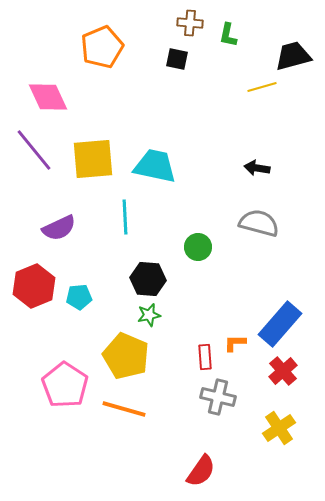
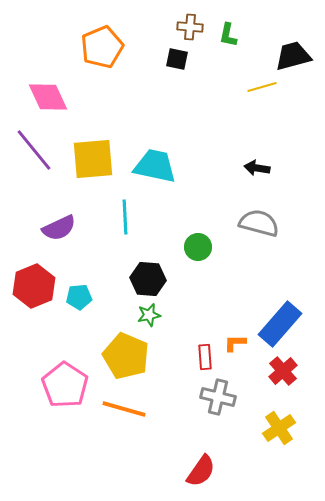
brown cross: moved 4 px down
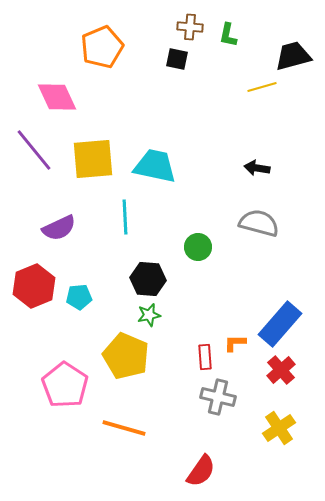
pink diamond: moved 9 px right
red cross: moved 2 px left, 1 px up
orange line: moved 19 px down
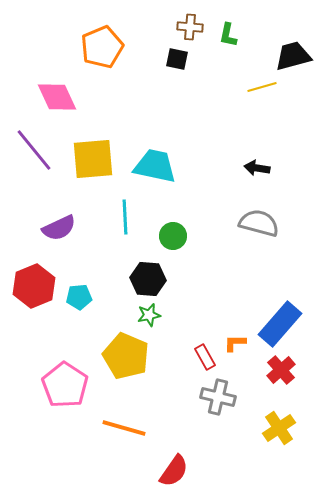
green circle: moved 25 px left, 11 px up
red rectangle: rotated 25 degrees counterclockwise
red semicircle: moved 27 px left
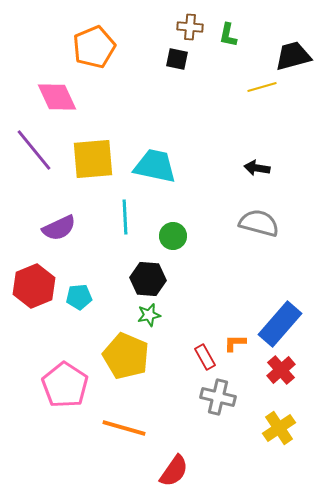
orange pentagon: moved 8 px left
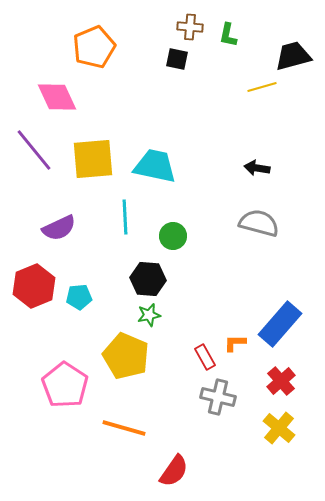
red cross: moved 11 px down
yellow cross: rotated 16 degrees counterclockwise
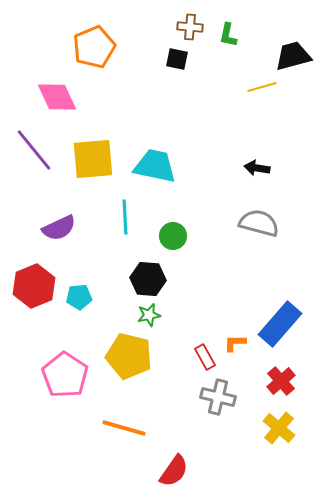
yellow pentagon: moved 3 px right; rotated 9 degrees counterclockwise
pink pentagon: moved 10 px up
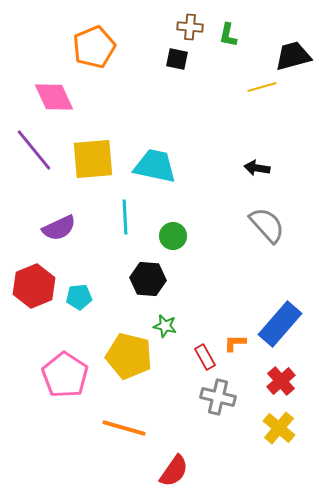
pink diamond: moved 3 px left
gray semicircle: moved 8 px right, 2 px down; rotated 33 degrees clockwise
green star: moved 16 px right, 11 px down; rotated 25 degrees clockwise
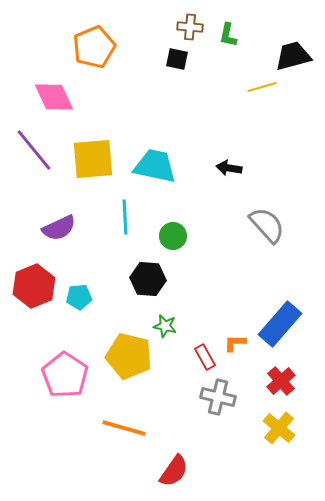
black arrow: moved 28 px left
